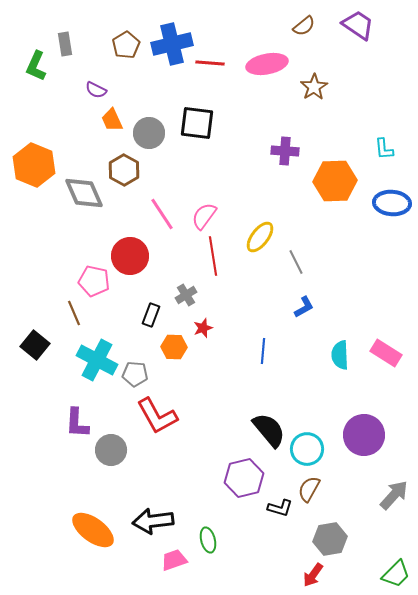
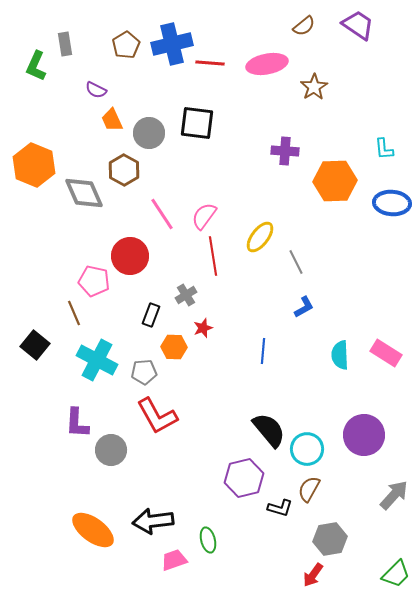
gray pentagon at (135, 374): moved 9 px right, 2 px up; rotated 10 degrees counterclockwise
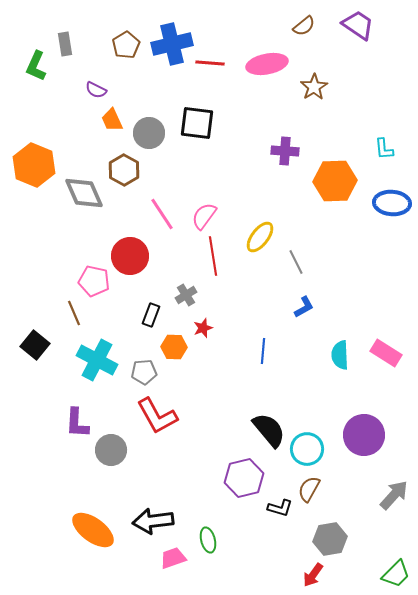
pink trapezoid at (174, 560): moved 1 px left, 2 px up
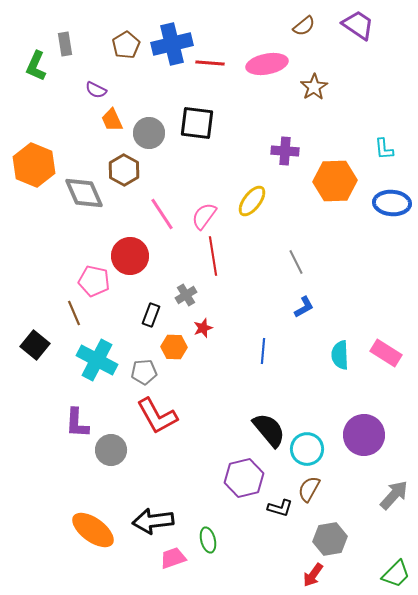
yellow ellipse at (260, 237): moved 8 px left, 36 px up
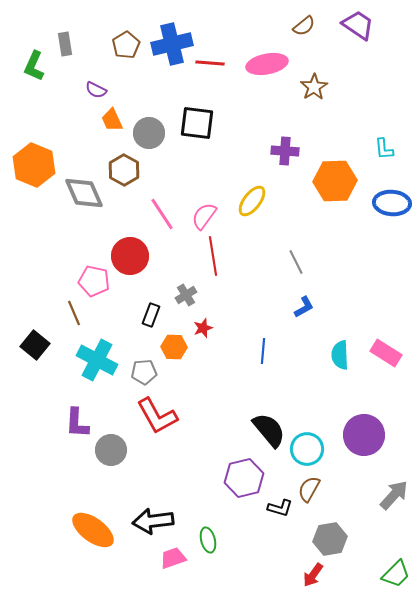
green L-shape at (36, 66): moved 2 px left
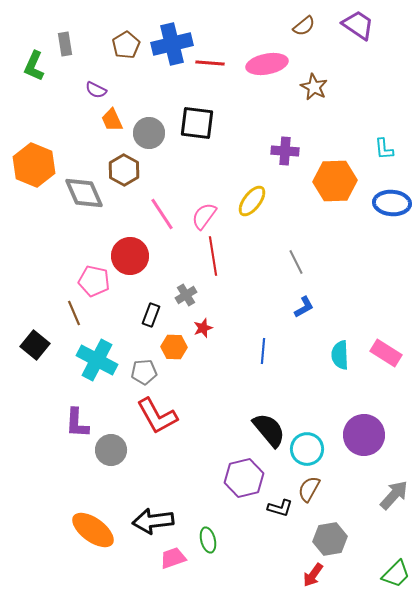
brown star at (314, 87): rotated 12 degrees counterclockwise
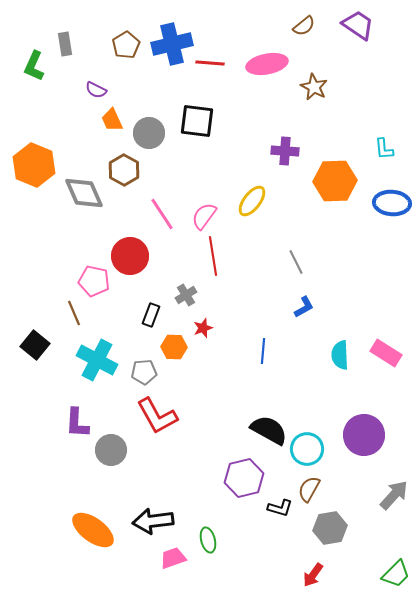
black square at (197, 123): moved 2 px up
black semicircle at (269, 430): rotated 21 degrees counterclockwise
gray hexagon at (330, 539): moved 11 px up
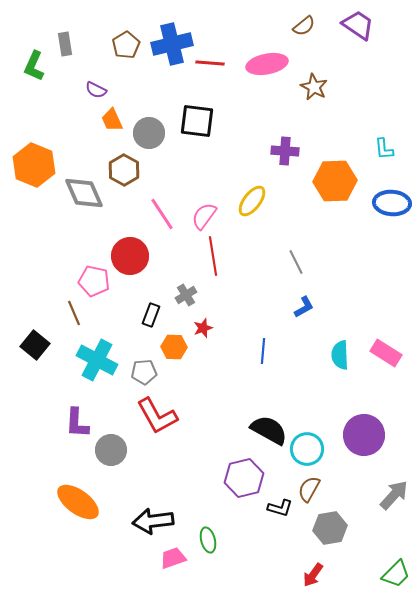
orange ellipse at (93, 530): moved 15 px left, 28 px up
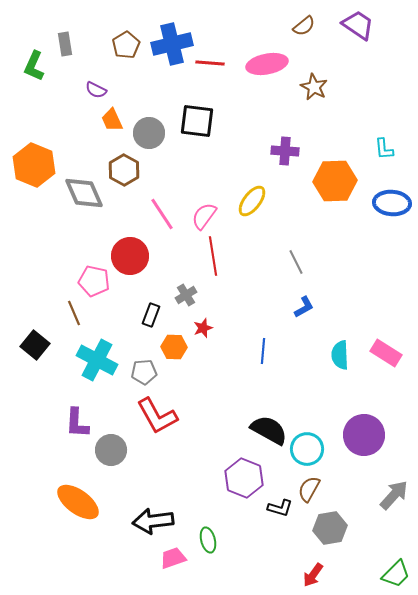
purple hexagon at (244, 478): rotated 24 degrees counterclockwise
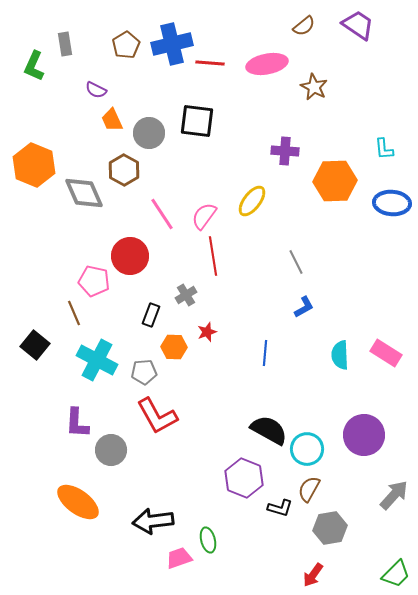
red star at (203, 328): moved 4 px right, 4 px down
blue line at (263, 351): moved 2 px right, 2 px down
pink trapezoid at (173, 558): moved 6 px right
